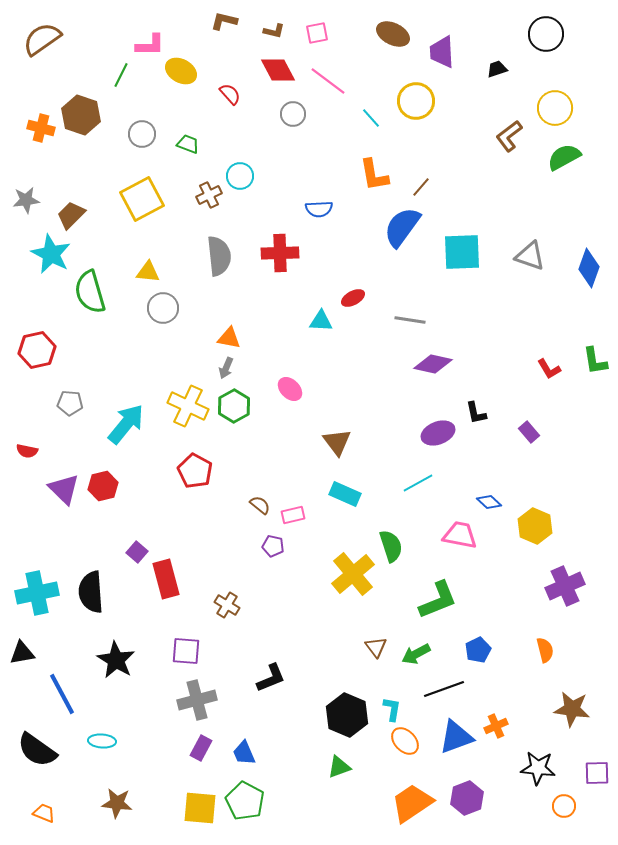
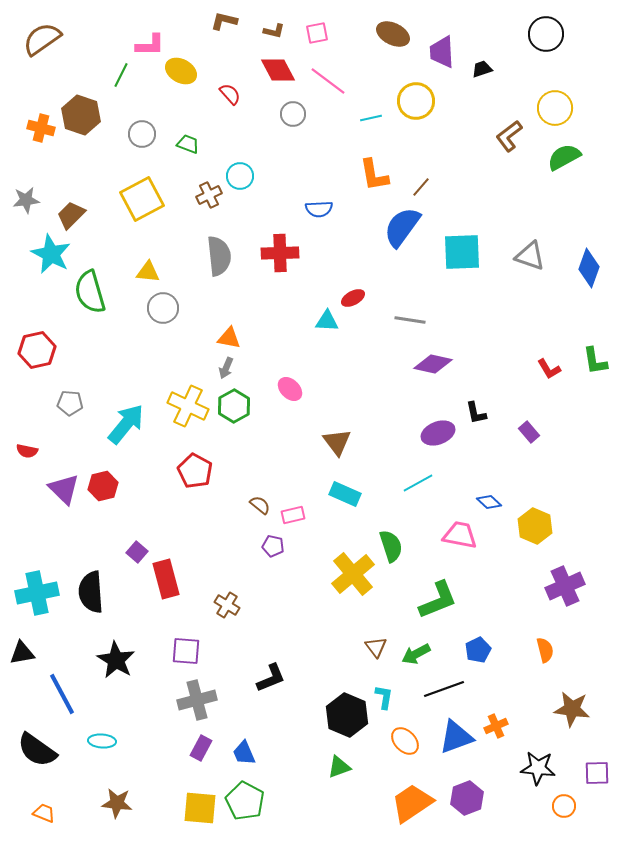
black trapezoid at (497, 69): moved 15 px left
cyan line at (371, 118): rotated 60 degrees counterclockwise
cyan triangle at (321, 321): moved 6 px right
cyan L-shape at (392, 709): moved 8 px left, 12 px up
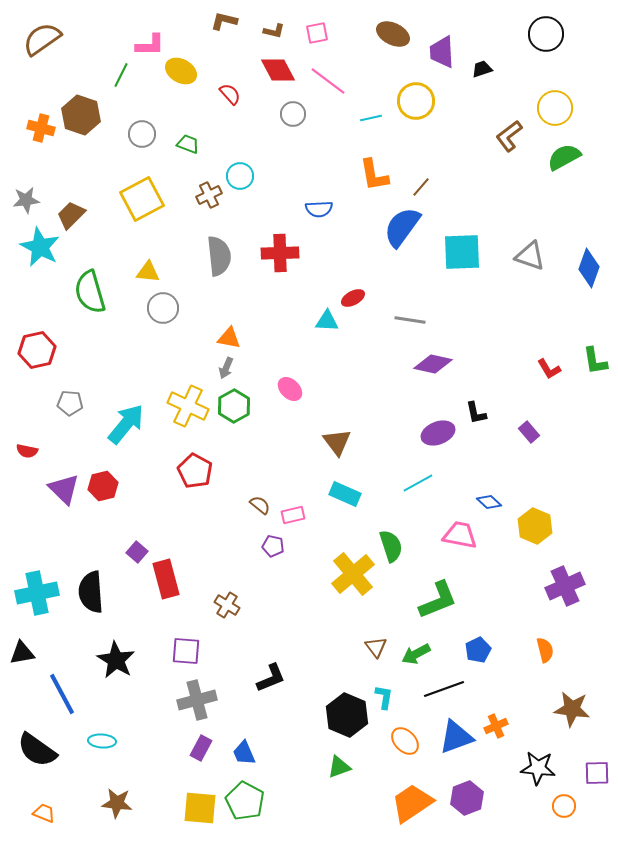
cyan star at (51, 254): moved 11 px left, 7 px up
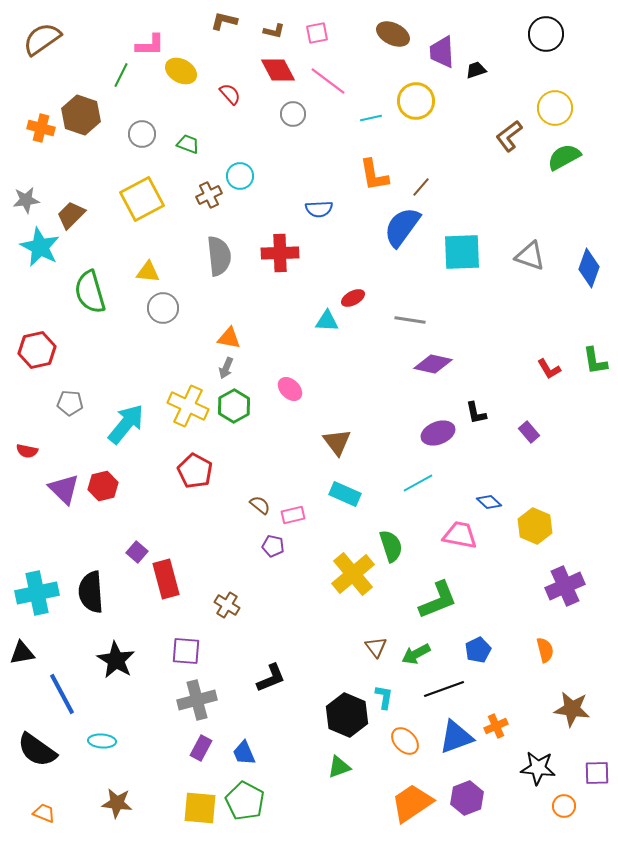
black trapezoid at (482, 69): moved 6 px left, 1 px down
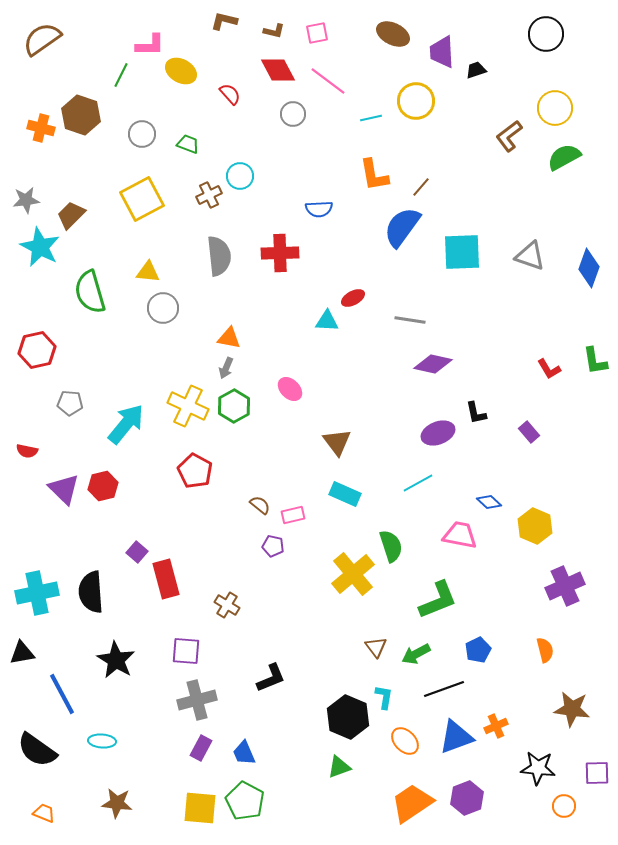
black hexagon at (347, 715): moved 1 px right, 2 px down
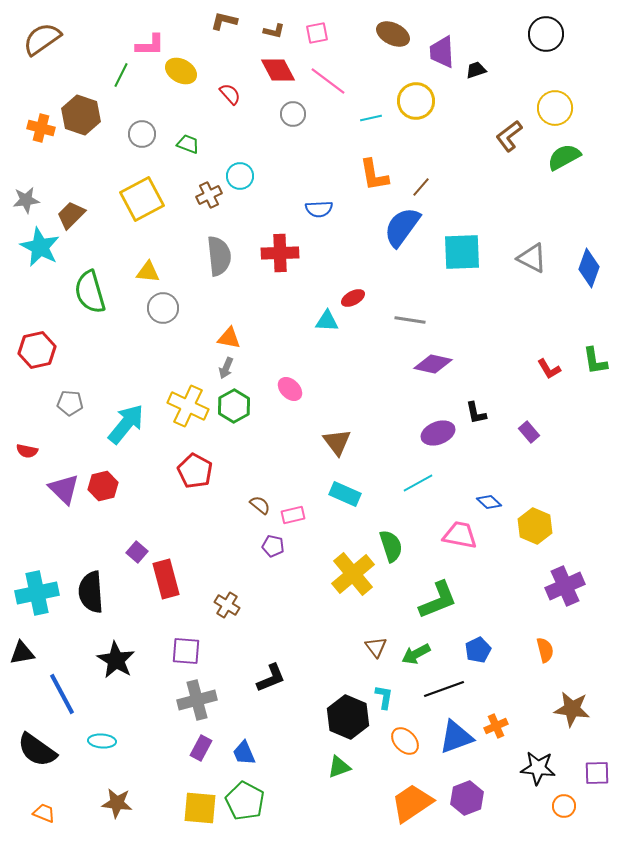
gray triangle at (530, 256): moved 2 px right, 2 px down; rotated 8 degrees clockwise
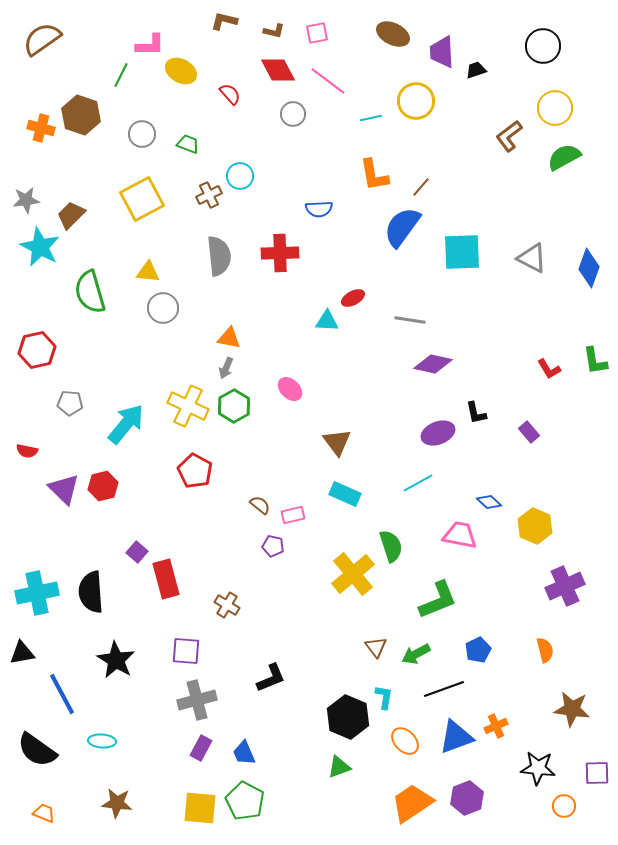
black circle at (546, 34): moved 3 px left, 12 px down
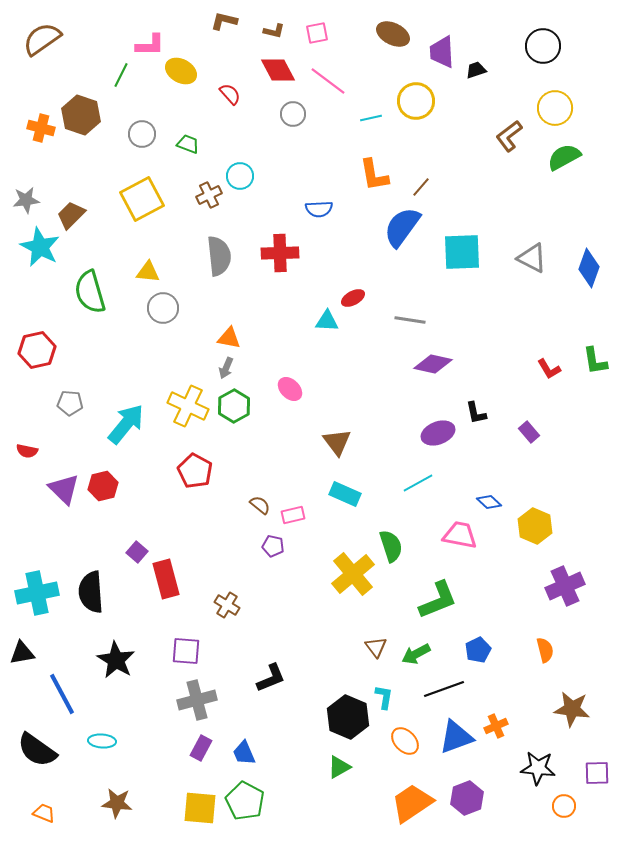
green triangle at (339, 767): rotated 10 degrees counterclockwise
